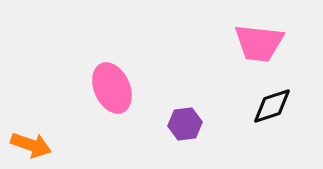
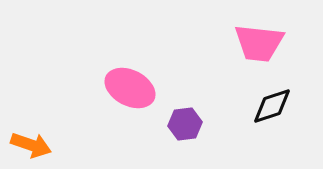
pink ellipse: moved 18 px right; rotated 39 degrees counterclockwise
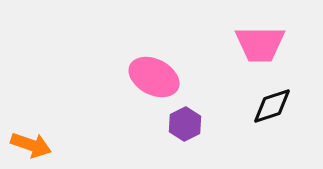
pink trapezoid: moved 1 px right, 1 px down; rotated 6 degrees counterclockwise
pink ellipse: moved 24 px right, 11 px up
purple hexagon: rotated 20 degrees counterclockwise
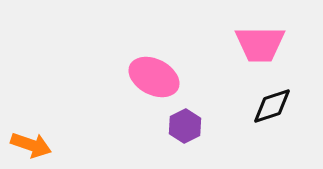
purple hexagon: moved 2 px down
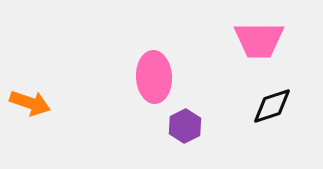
pink trapezoid: moved 1 px left, 4 px up
pink ellipse: rotated 60 degrees clockwise
orange arrow: moved 1 px left, 42 px up
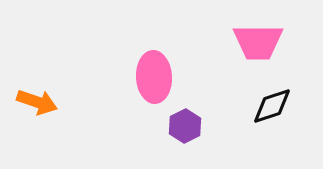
pink trapezoid: moved 1 px left, 2 px down
orange arrow: moved 7 px right, 1 px up
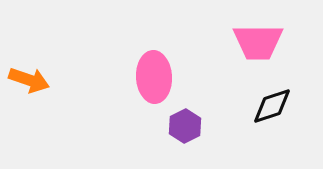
orange arrow: moved 8 px left, 22 px up
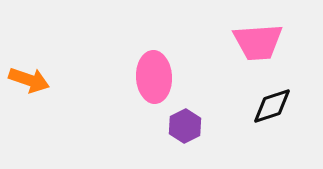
pink trapezoid: rotated 4 degrees counterclockwise
